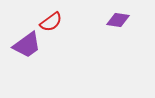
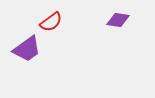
purple trapezoid: moved 4 px down
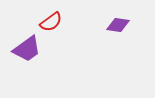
purple diamond: moved 5 px down
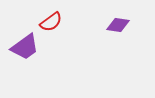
purple trapezoid: moved 2 px left, 2 px up
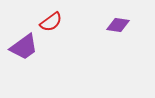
purple trapezoid: moved 1 px left
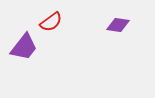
purple trapezoid: rotated 16 degrees counterclockwise
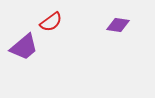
purple trapezoid: rotated 12 degrees clockwise
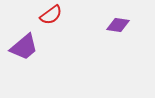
red semicircle: moved 7 px up
